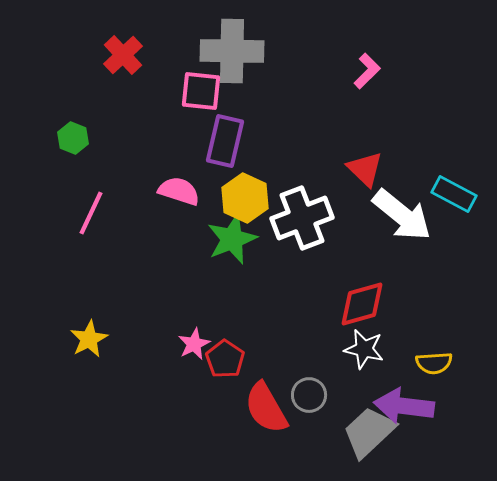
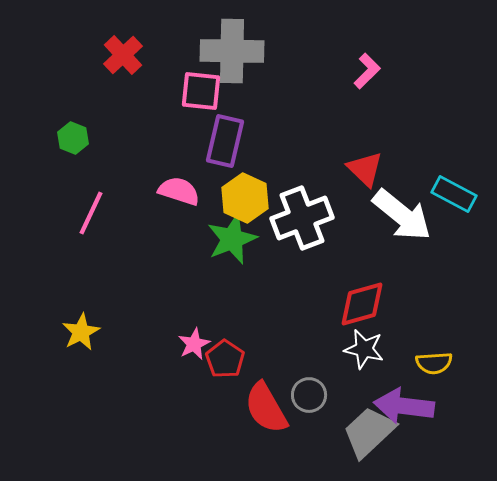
yellow star: moved 8 px left, 7 px up
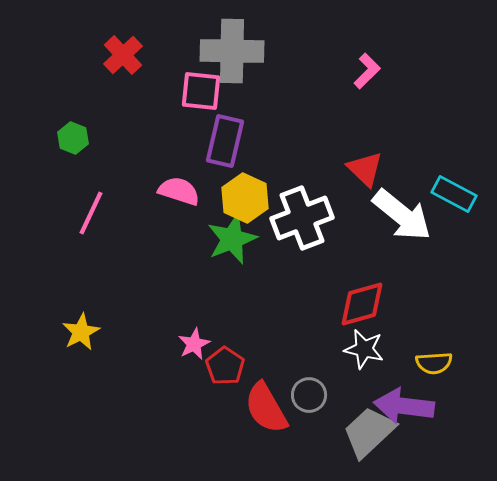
red pentagon: moved 7 px down
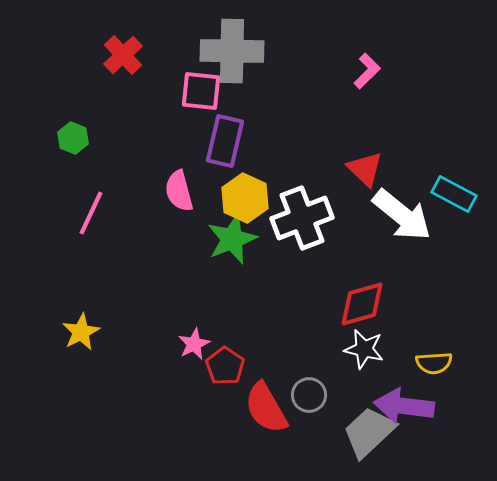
pink semicircle: rotated 123 degrees counterclockwise
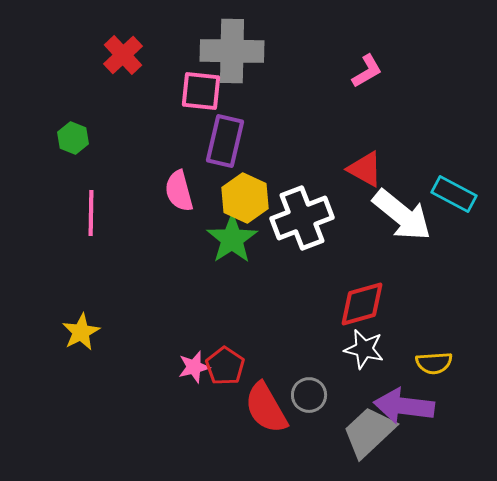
pink L-shape: rotated 15 degrees clockwise
red triangle: rotated 15 degrees counterclockwise
pink line: rotated 24 degrees counterclockwise
green star: rotated 12 degrees counterclockwise
pink star: moved 23 px down; rotated 12 degrees clockwise
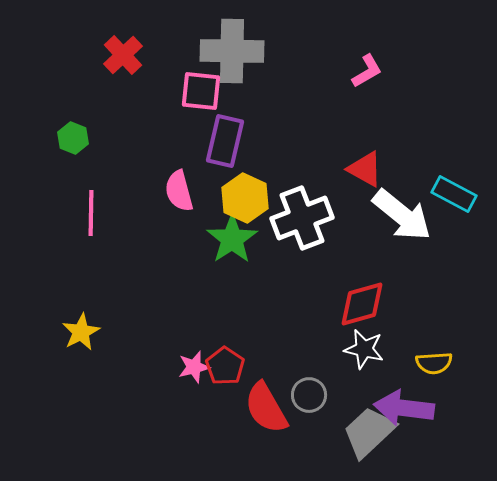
purple arrow: moved 2 px down
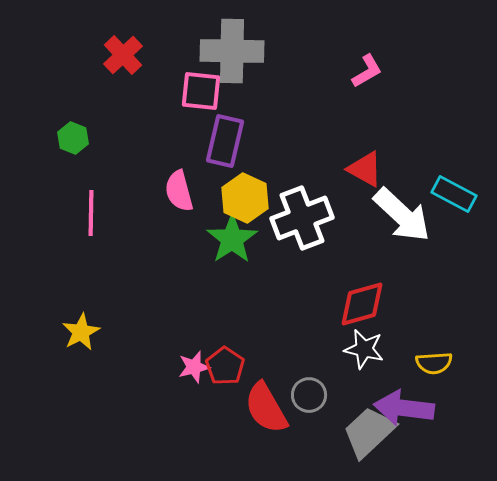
white arrow: rotated 4 degrees clockwise
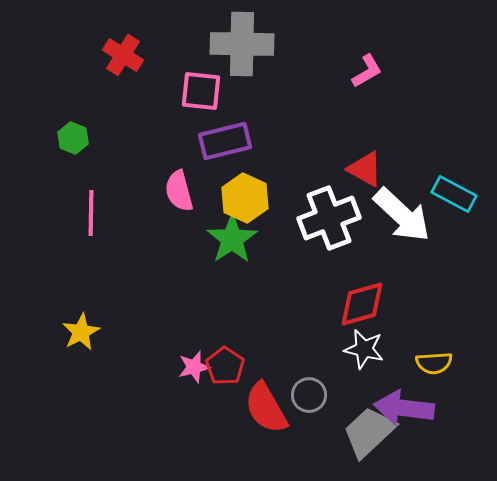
gray cross: moved 10 px right, 7 px up
red cross: rotated 15 degrees counterclockwise
purple rectangle: rotated 63 degrees clockwise
white cross: moved 27 px right
